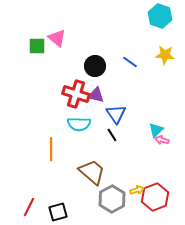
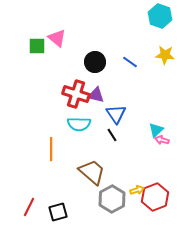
black circle: moved 4 px up
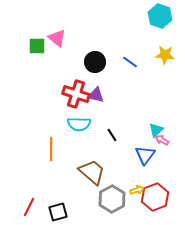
blue triangle: moved 29 px right, 41 px down; rotated 10 degrees clockwise
pink arrow: rotated 16 degrees clockwise
